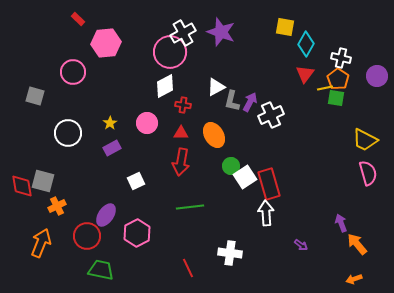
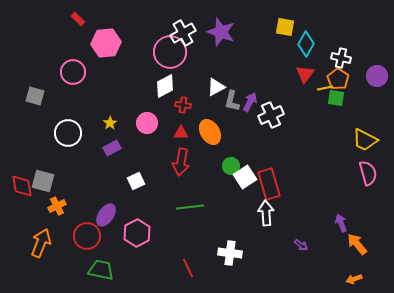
orange ellipse at (214, 135): moved 4 px left, 3 px up
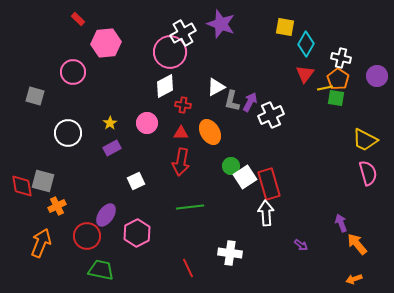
purple star at (221, 32): moved 8 px up
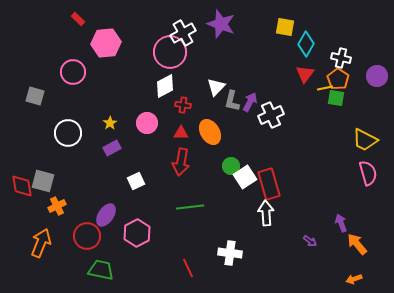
white triangle at (216, 87): rotated 18 degrees counterclockwise
purple arrow at (301, 245): moved 9 px right, 4 px up
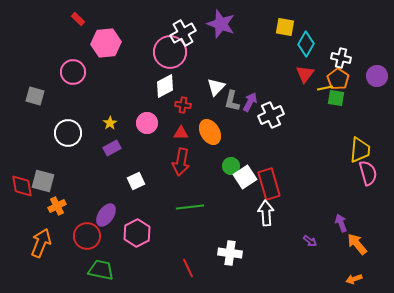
yellow trapezoid at (365, 140): moved 5 px left, 10 px down; rotated 112 degrees counterclockwise
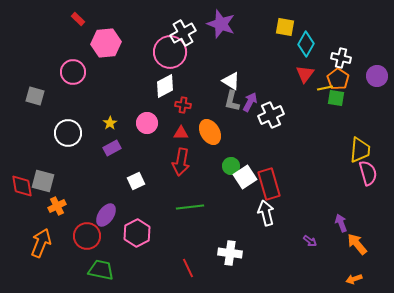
white triangle at (216, 87): moved 15 px right, 6 px up; rotated 42 degrees counterclockwise
white arrow at (266, 213): rotated 10 degrees counterclockwise
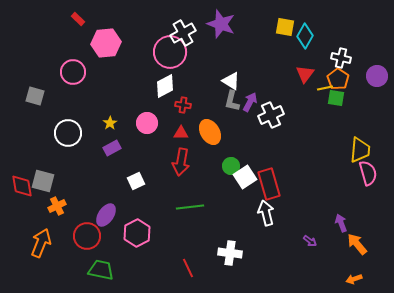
cyan diamond at (306, 44): moved 1 px left, 8 px up
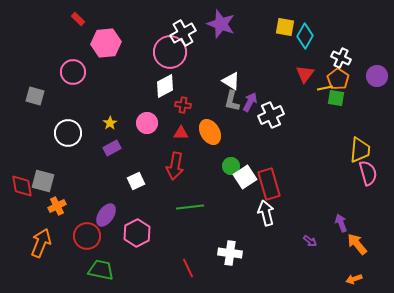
white cross at (341, 58): rotated 12 degrees clockwise
red arrow at (181, 162): moved 6 px left, 4 px down
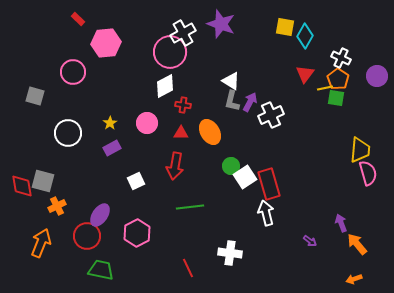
purple ellipse at (106, 215): moved 6 px left
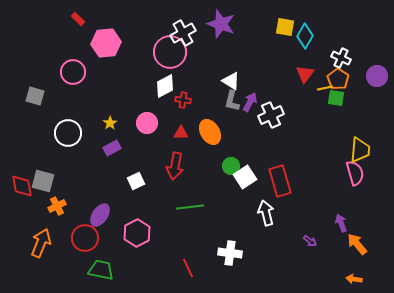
red cross at (183, 105): moved 5 px up
pink semicircle at (368, 173): moved 13 px left
red rectangle at (269, 184): moved 11 px right, 3 px up
red circle at (87, 236): moved 2 px left, 2 px down
orange arrow at (354, 279): rotated 28 degrees clockwise
